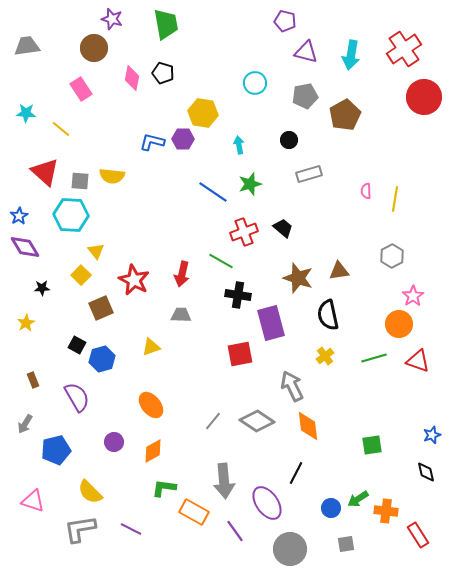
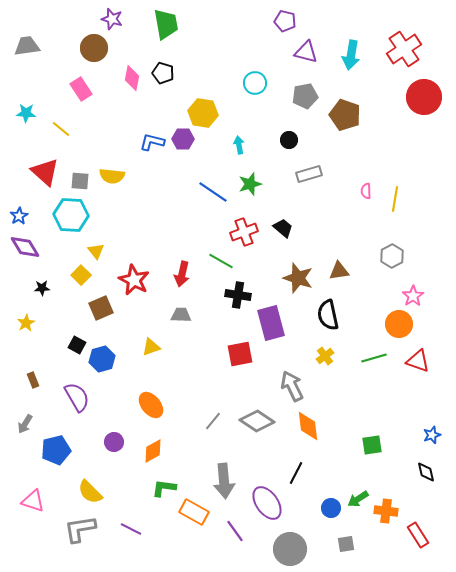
brown pentagon at (345, 115): rotated 24 degrees counterclockwise
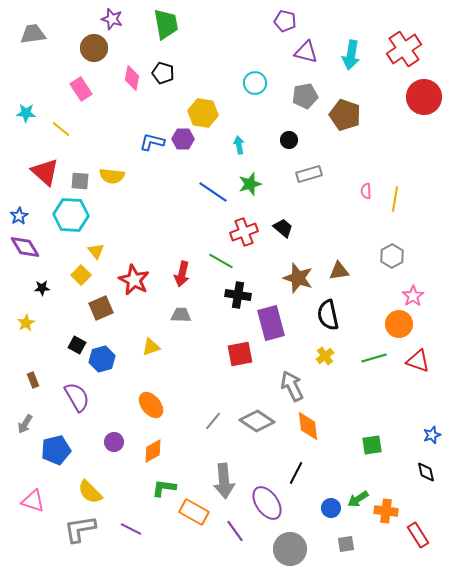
gray trapezoid at (27, 46): moved 6 px right, 12 px up
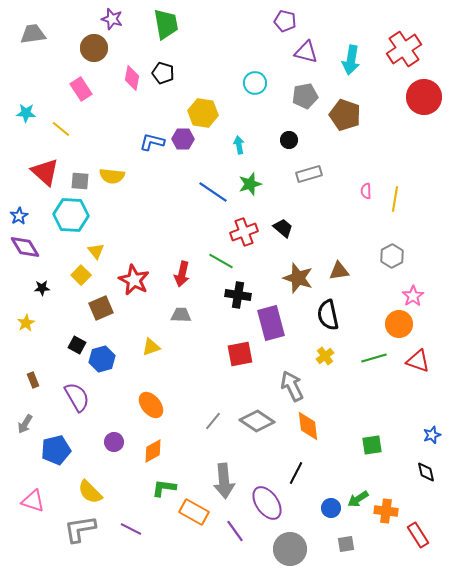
cyan arrow at (351, 55): moved 5 px down
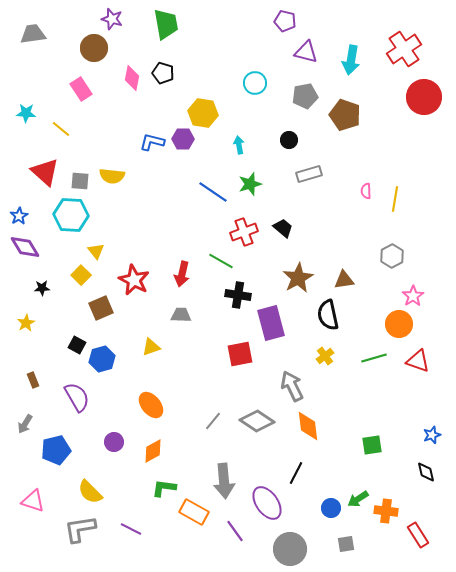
brown triangle at (339, 271): moved 5 px right, 9 px down
brown star at (298, 278): rotated 24 degrees clockwise
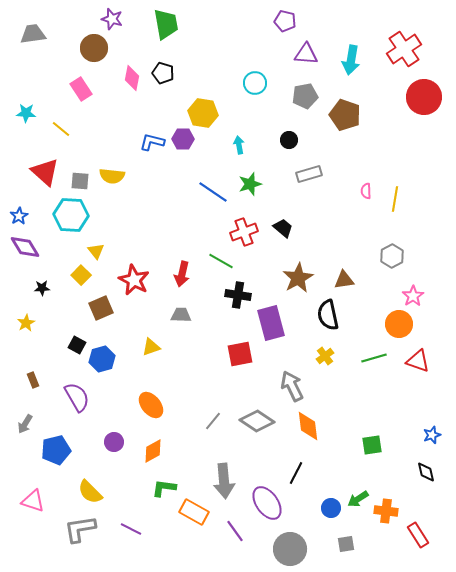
purple triangle at (306, 52): moved 2 px down; rotated 10 degrees counterclockwise
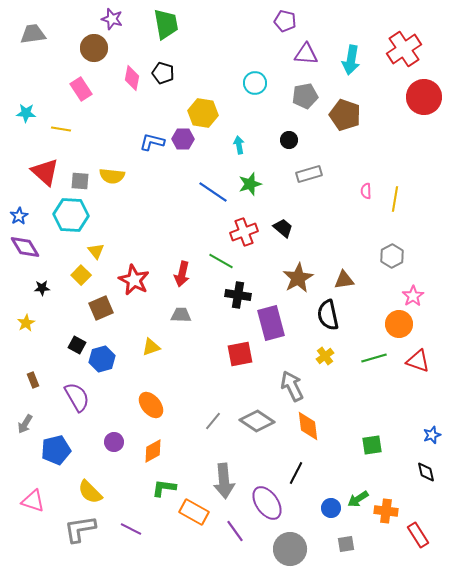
yellow line at (61, 129): rotated 30 degrees counterclockwise
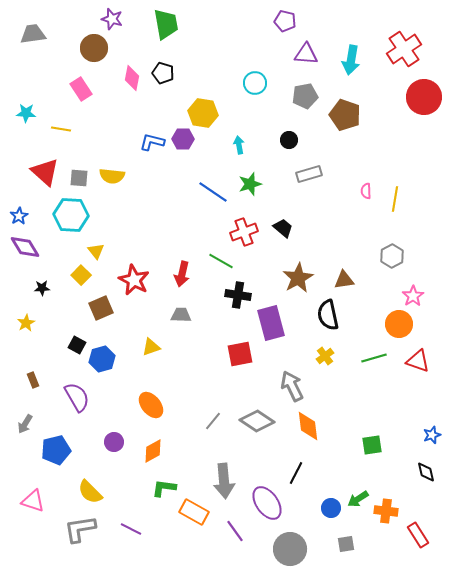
gray square at (80, 181): moved 1 px left, 3 px up
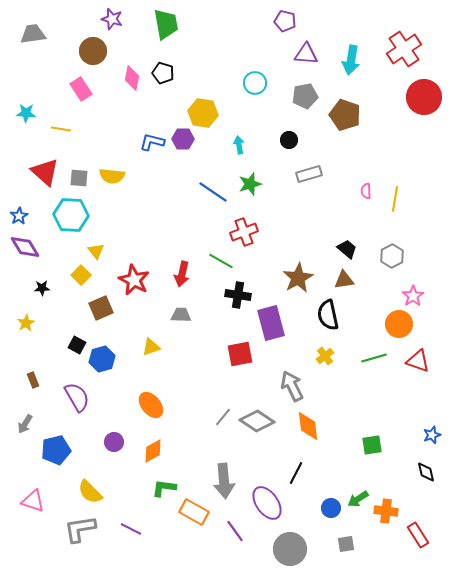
brown circle at (94, 48): moved 1 px left, 3 px down
black trapezoid at (283, 228): moved 64 px right, 21 px down
gray line at (213, 421): moved 10 px right, 4 px up
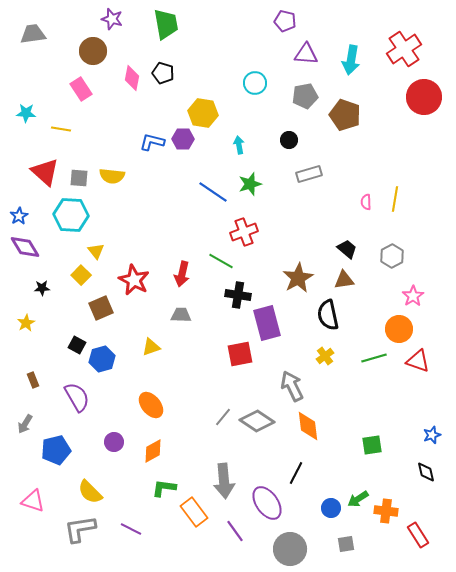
pink semicircle at (366, 191): moved 11 px down
purple rectangle at (271, 323): moved 4 px left
orange circle at (399, 324): moved 5 px down
orange rectangle at (194, 512): rotated 24 degrees clockwise
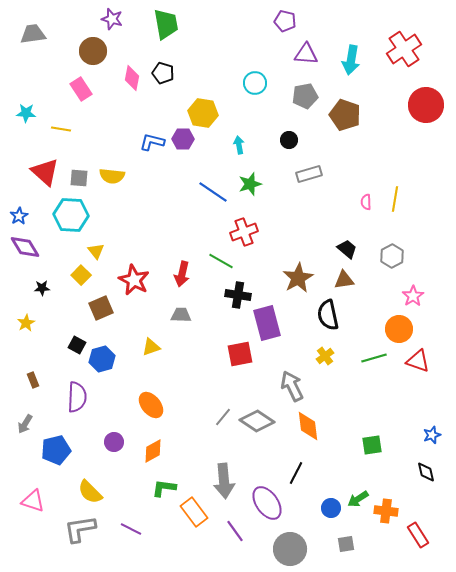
red circle at (424, 97): moved 2 px right, 8 px down
purple semicircle at (77, 397): rotated 32 degrees clockwise
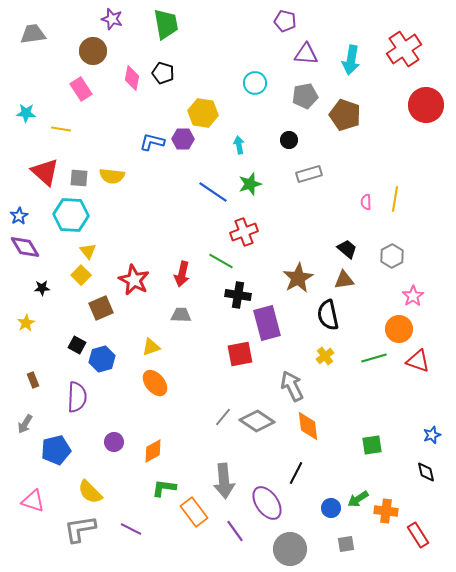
yellow triangle at (96, 251): moved 8 px left
orange ellipse at (151, 405): moved 4 px right, 22 px up
